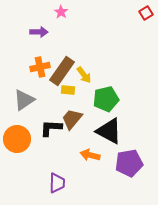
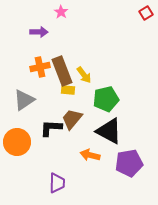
brown rectangle: rotated 56 degrees counterclockwise
orange circle: moved 3 px down
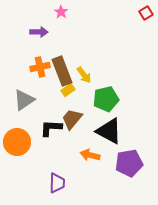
yellow rectangle: rotated 40 degrees counterclockwise
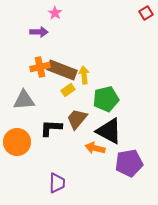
pink star: moved 6 px left, 1 px down
brown rectangle: moved 1 px up; rotated 48 degrees counterclockwise
yellow arrow: rotated 150 degrees counterclockwise
gray triangle: rotated 30 degrees clockwise
brown trapezoid: moved 5 px right
orange arrow: moved 5 px right, 7 px up
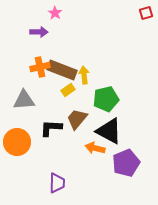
red square: rotated 16 degrees clockwise
purple pentagon: moved 3 px left; rotated 12 degrees counterclockwise
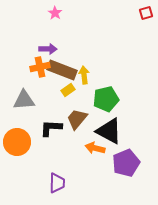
purple arrow: moved 9 px right, 17 px down
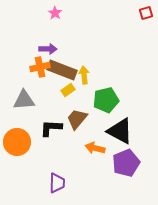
green pentagon: moved 1 px down
black triangle: moved 11 px right
